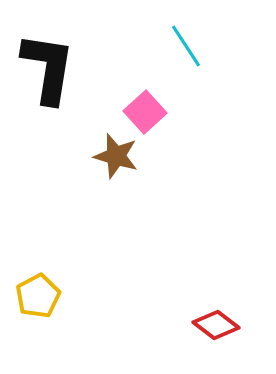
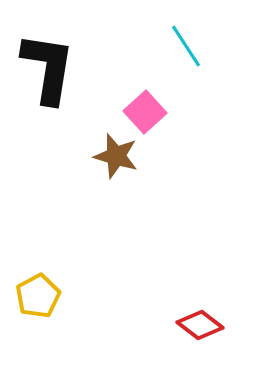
red diamond: moved 16 px left
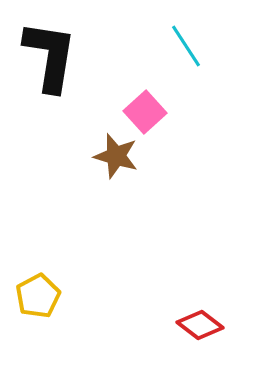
black L-shape: moved 2 px right, 12 px up
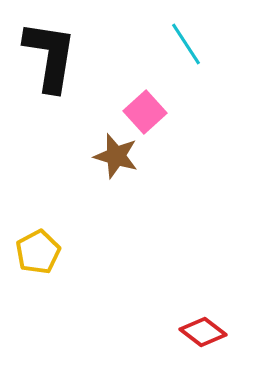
cyan line: moved 2 px up
yellow pentagon: moved 44 px up
red diamond: moved 3 px right, 7 px down
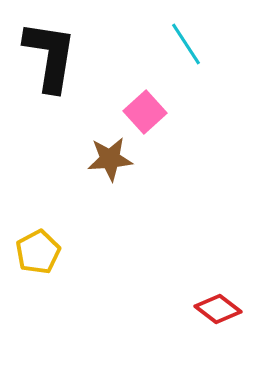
brown star: moved 6 px left, 3 px down; rotated 21 degrees counterclockwise
red diamond: moved 15 px right, 23 px up
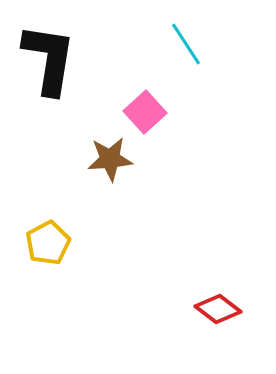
black L-shape: moved 1 px left, 3 px down
yellow pentagon: moved 10 px right, 9 px up
